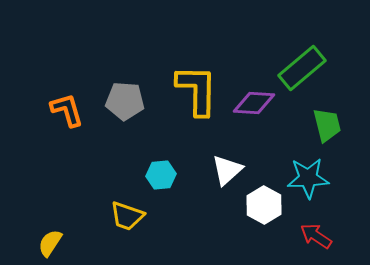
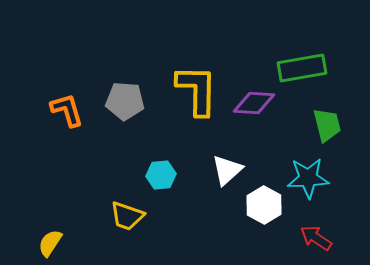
green rectangle: rotated 30 degrees clockwise
red arrow: moved 2 px down
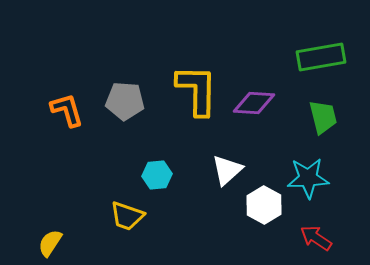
green rectangle: moved 19 px right, 11 px up
green trapezoid: moved 4 px left, 8 px up
cyan hexagon: moved 4 px left
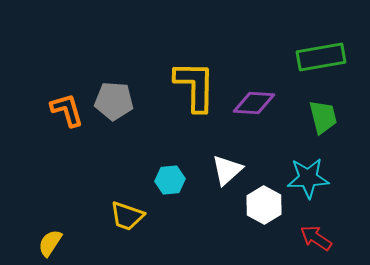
yellow L-shape: moved 2 px left, 4 px up
gray pentagon: moved 11 px left
cyan hexagon: moved 13 px right, 5 px down
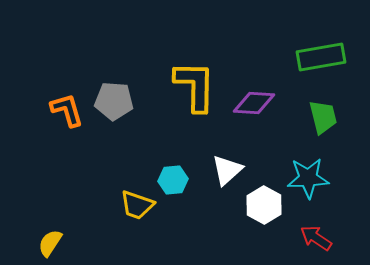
cyan hexagon: moved 3 px right
yellow trapezoid: moved 10 px right, 11 px up
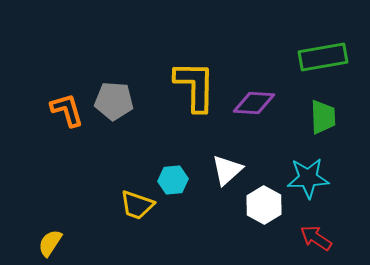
green rectangle: moved 2 px right
green trapezoid: rotated 12 degrees clockwise
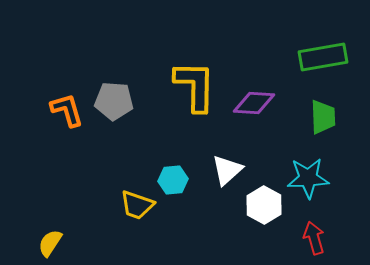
red arrow: moved 2 px left; rotated 40 degrees clockwise
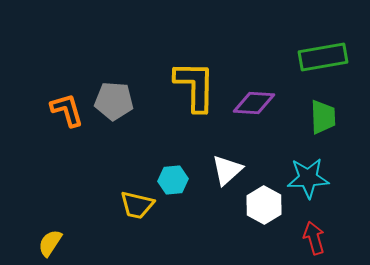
yellow trapezoid: rotated 6 degrees counterclockwise
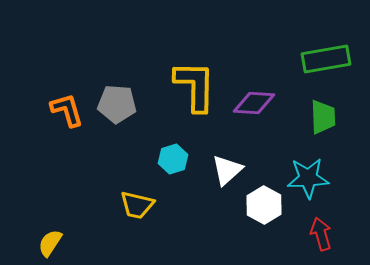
green rectangle: moved 3 px right, 2 px down
gray pentagon: moved 3 px right, 3 px down
cyan hexagon: moved 21 px up; rotated 12 degrees counterclockwise
red arrow: moved 7 px right, 4 px up
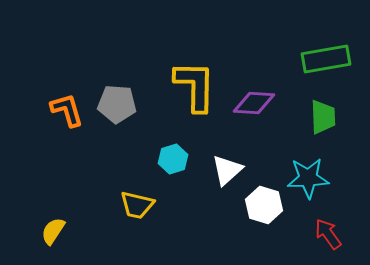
white hexagon: rotated 12 degrees counterclockwise
red arrow: moved 7 px right; rotated 20 degrees counterclockwise
yellow semicircle: moved 3 px right, 12 px up
